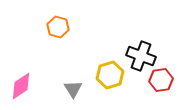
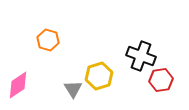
orange hexagon: moved 10 px left, 13 px down
yellow hexagon: moved 11 px left, 1 px down
pink diamond: moved 3 px left, 1 px up
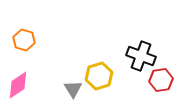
orange hexagon: moved 24 px left
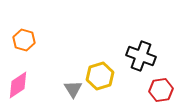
yellow hexagon: moved 1 px right
red hexagon: moved 10 px down
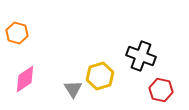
orange hexagon: moved 7 px left, 7 px up
pink diamond: moved 7 px right, 6 px up
red hexagon: rotated 20 degrees clockwise
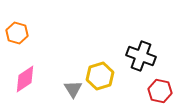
red hexagon: moved 1 px left, 1 px down
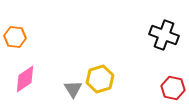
orange hexagon: moved 2 px left, 4 px down; rotated 10 degrees counterclockwise
black cross: moved 23 px right, 21 px up
yellow hexagon: moved 3 px down
red hexagon: moved 13 px right, 3 px up
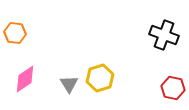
orange hexagon: moved 4 px up
yellow hexagon: moved 1 px up
gray triangle: moved 4 px left, 5 px up
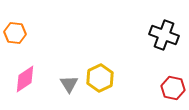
yellow hexagon: rotated 8 degrees counterclockwise
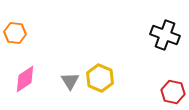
black cross: moved 1 px right
yellow hexagon: rotated 12 degrees counterclockwise
gray triangle: moved 1 px right, 3 px up
red hexagon: moved 4 px down
